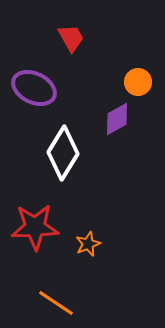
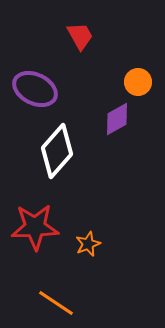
red trapezoid: moved 9 px right, 2 px up
purple ellipse: moved 1 px right, 1 px down
white diamond: moved 6 px left, 2 px up; rotated 10 degrees clockwise
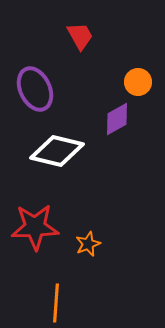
purple ellipse: rotated 39 degrees clockwise
white diamond: rotated 62 degrees clockwise
orange line: rotated 60 degrees clockwise
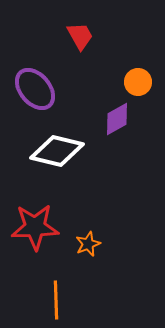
purple ellipse: rotated 15 degrees counterclockwise
orange line: moved 3 px up; rotated 6 degrees counterclockwise
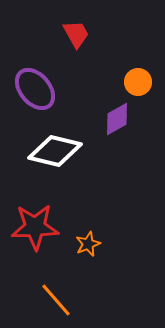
red trapezoid: moved 4 px left, 2 px up
white diamond: moved 2 px left
orange line: rotated 39 degrees counterclockwise
